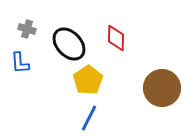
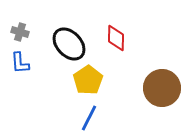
gray cross: moved 7 px left, 3 px down
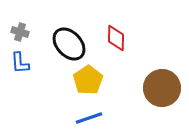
blue line: rotated 44 degrees clockwise
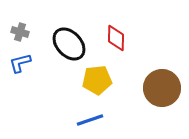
blue L-shape: rotated 80 degrees clockwise
yellow pentagon: moved 9 px right; rotated 28 degrees clockwise
blue line: moved 1 px right, 2 px down
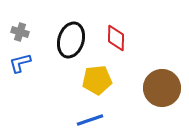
black ellipse: moved 2 px right, 4 px up; rotated 60 degrees clockwise
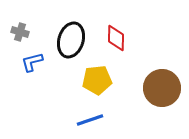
blue L-shape: moved 12 px right, 1 px up
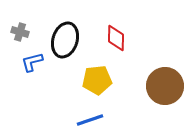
black ellipse: moved 6 px left
brown circle: moved 3 px right, 2 px up
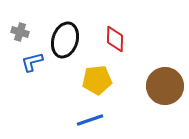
red diamond: moved 1 px left, 1 px down
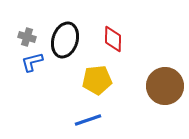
gray cross: moved 7 px right, 5 px down
red diamond: moved 2 px left
blue line: moved 2 px left
